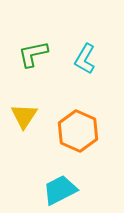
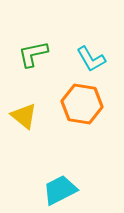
cyan L-shape: moved 6 px right; rotated 60 degrees counterclockwise
yellow triangle: rotated 24 degrees counterclockwise
orange hexagon: moved 4 px right, 27 px up; rotated 15 degrees counterclockwise
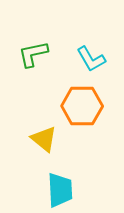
orange hexagon: moved 2 px down; rotated 9 degrees counterclockwise
yellow triangle: moved 20 px right, 23 px down
cyan trapezoid: rotated 114 degrees clockwise
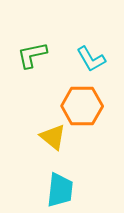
green L-shape: moved 1 px left, 1 px down
yellow triangle: moved 9 px right, 2 px up
cyan trapezoid: rotated 9 degrees clockwise
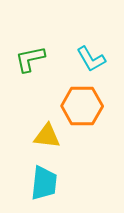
green L-shape: moved 2 px left, 4 px down
yellow triangle: moved 6 px left, 1 px up; rotated 32 degrees counterclockwise
cyan trapezoid: moved 16 px left, 7 px up
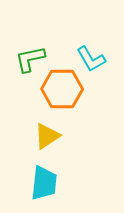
orange hexagon: moved 20 px left, 17 px up
yellow triangle: rotated 40 degrees counterclockwise
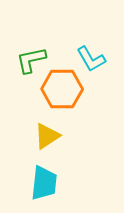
green L-shape: moved 1 px right, 1 px down
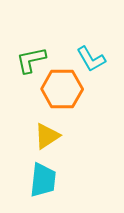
cyan trapezoid: moved 1 px left, 3 px up
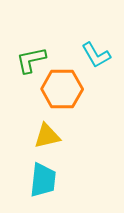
cyan L-shape: moved 5 px right, 4 px up
yellow triangle: rotated 20 degrees clockwise
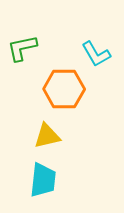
cyan L-shape: moved 1 px up
green L-shape: moved 9 px left, 12 px up
orange hexagon: moved 2 px right
